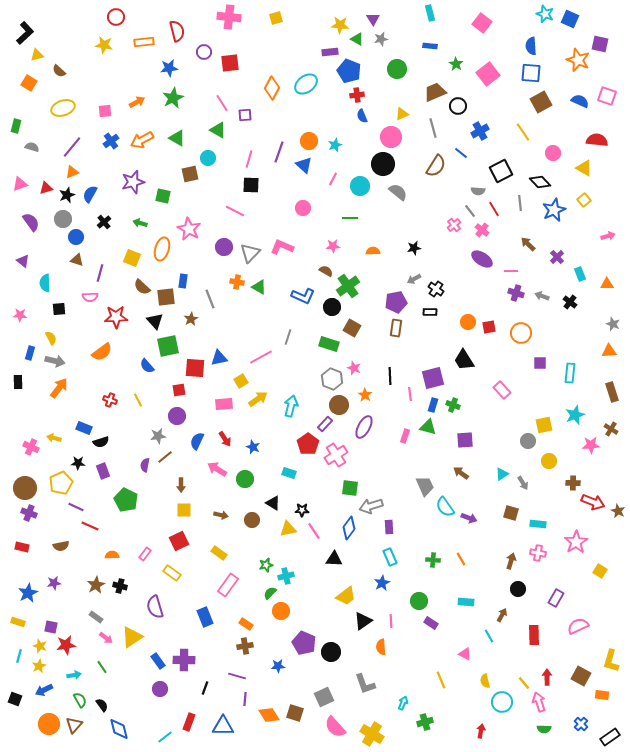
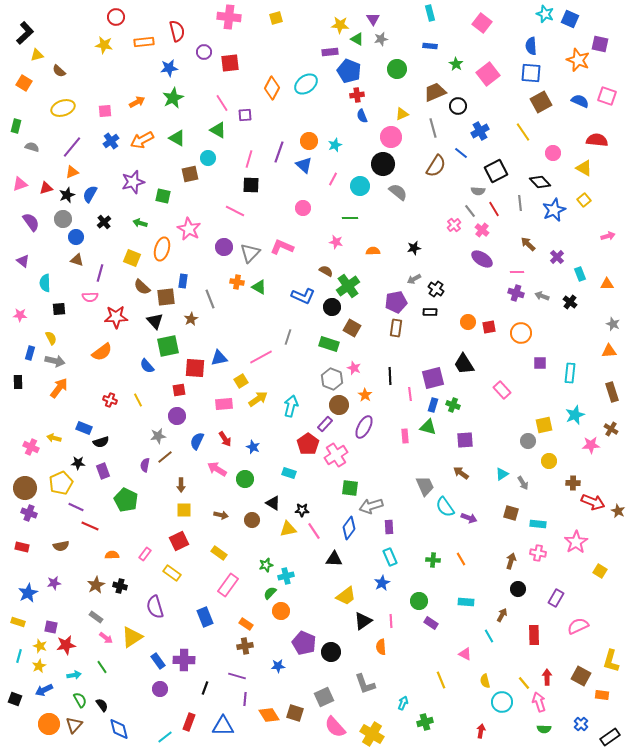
orange square at (29, 83): moved 5 px left
black square at (501, 171): moved 5 px left
pink star at (333, 246): moved 3 px right, 4 px up; rotated 16 degrees clockwise
pink line at (511, 271): moved 6 px right, 1 px down
black trapezoid at (464, 360): moved 4 px down
pink rectangle at (405, 436): rotated 24 degrees counterclockwise
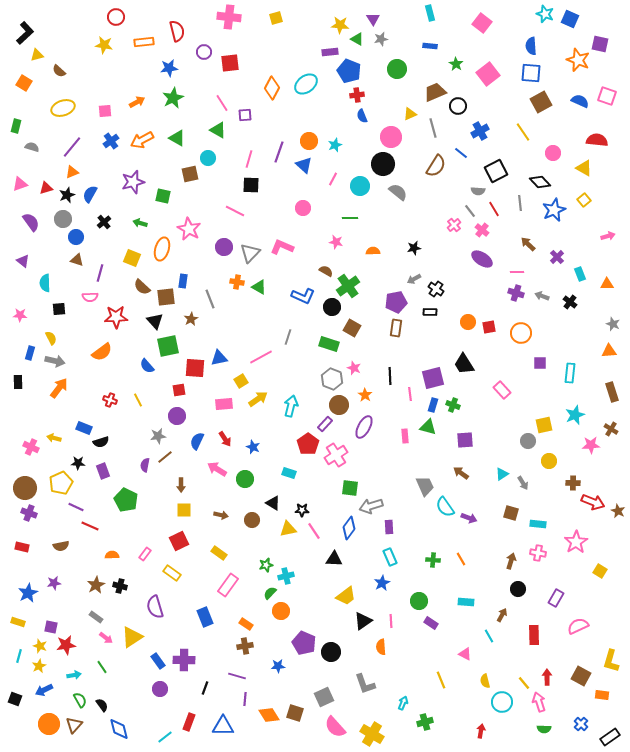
yellow triangle at (402, 114): moved 8 px right
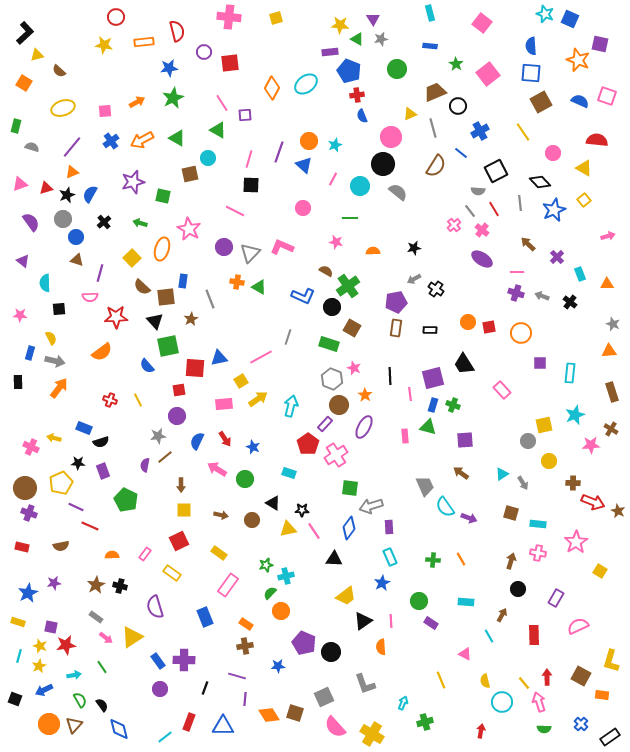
yellow square at (132, 258): rotated 24 degrees clockwise
black rectangle at (430, 312): moved 18 px down
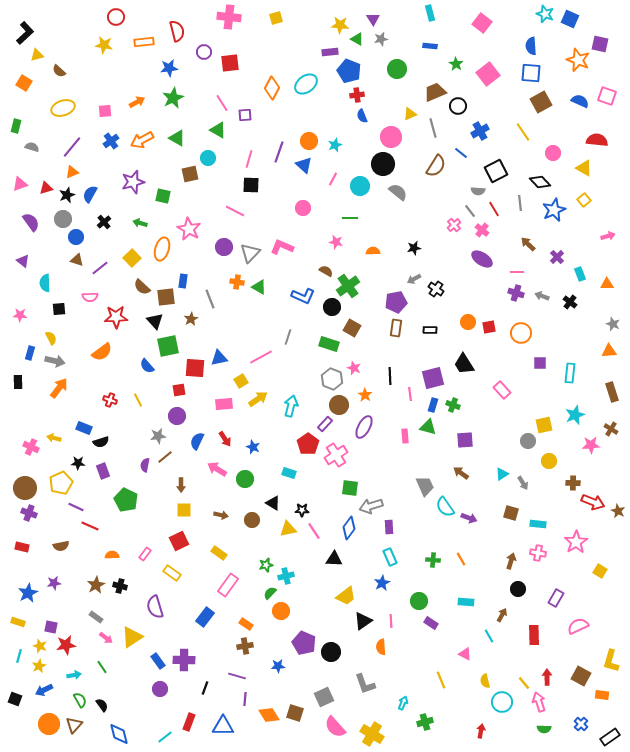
purple line at (100, 273): moved 5 px up; rotated 36 degrees clockwise
blue rectangle at (205, 617): rotated 60 degrees clockwise
blue diamond at (119, 729): moved 5 px down
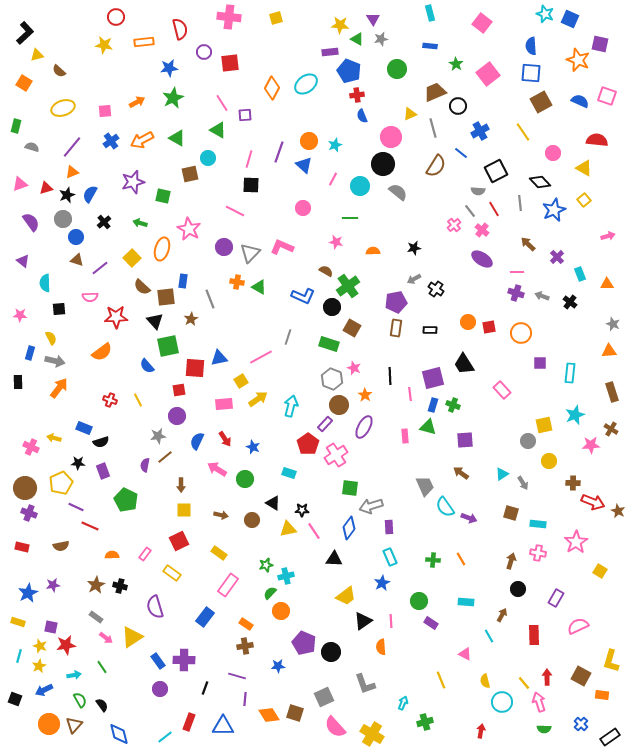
red semicircle at (177, 31): moved 3 px right, 2 px up
purple star at (54, 583): moved 1 px left, 2 px down
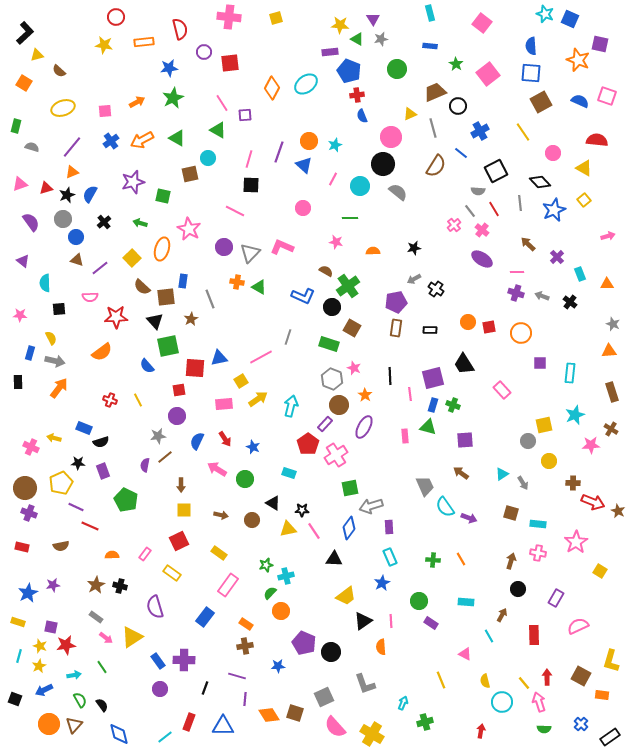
green square at (350, 488): rotated 18 degrees counterclockwise
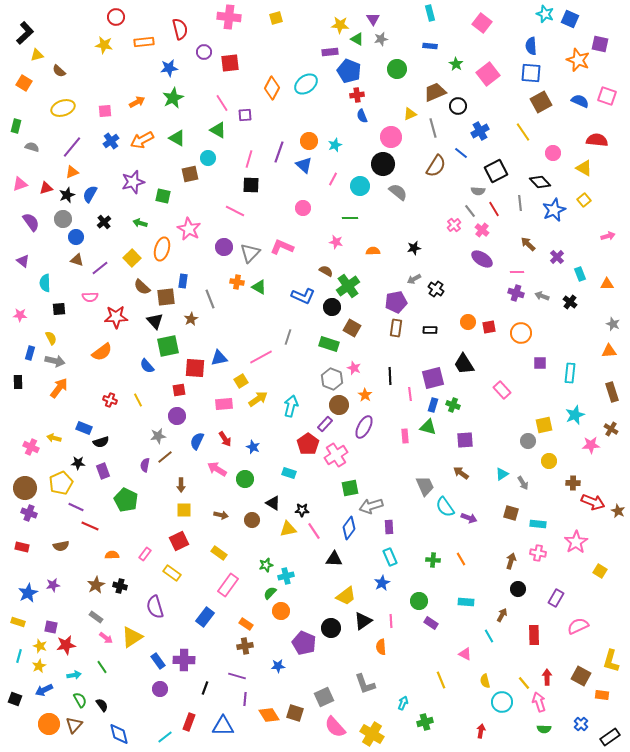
black circle at (331, 652): moved 24 px up
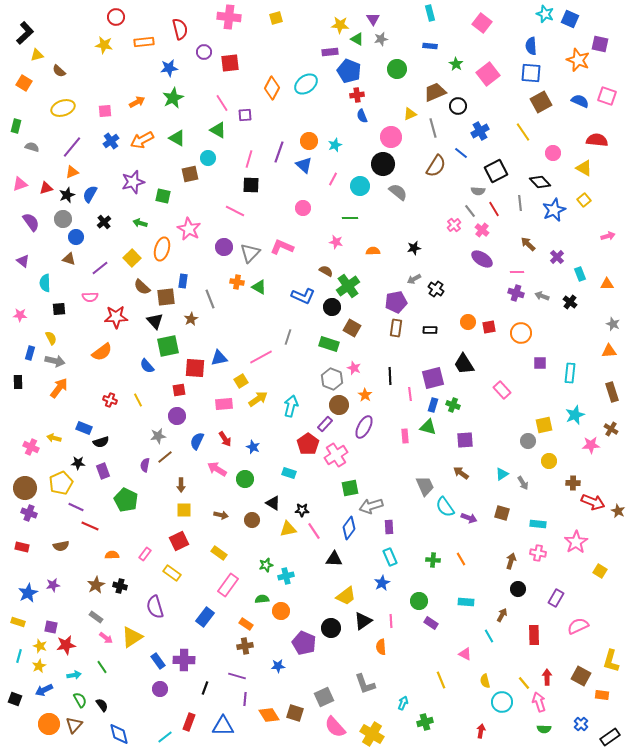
brown triangle at (77, 260): moved 8 px left, 1 px up
brown square at (511, 513): moved 9 px left
green semicircle at (270, 593): moved 8 px left, 6 px down; rotated 40 degrees clockwise
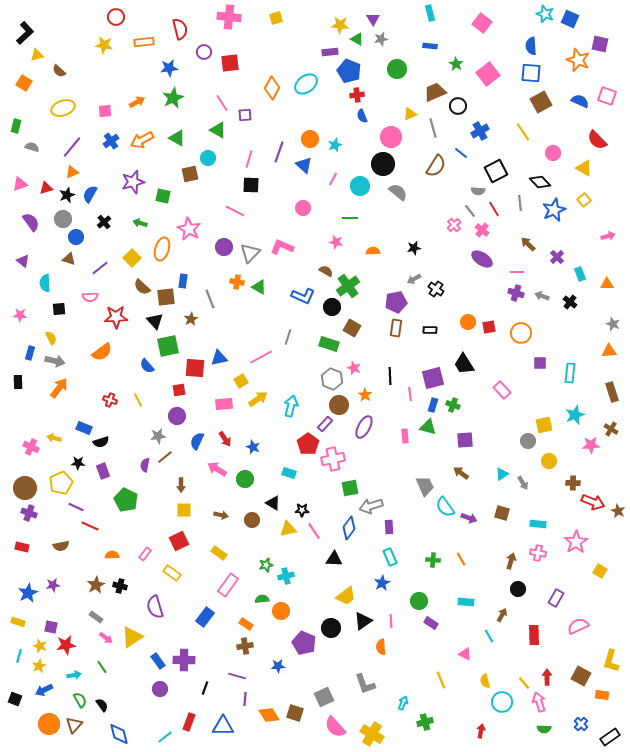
red semicircle at (597, 140): rotated 140 degrees counterclockwise
orange circle at (309, 141): moved 1 px right, 2 px up
pink cross at (336, 455): moved 3 px left, 4 px down; rotated 20 degrees clockwise
